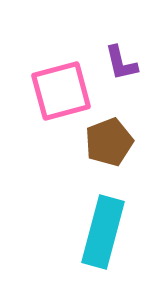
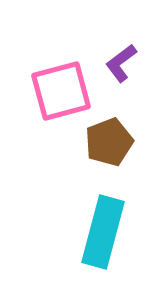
purple L-shape: rotated 66 degrees clockwise
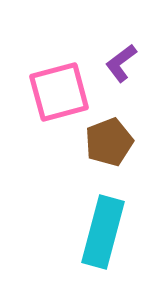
pink square: moved 2 px left, 1 px down
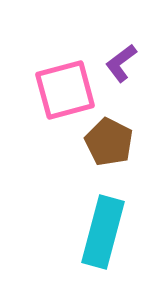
pink square: moved 6 px right, 2 px up
brown pentagon: rotated 24 degrees counterclockwise
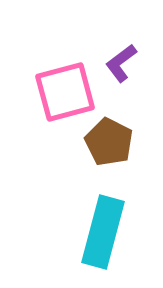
pink square: moved 2 px down
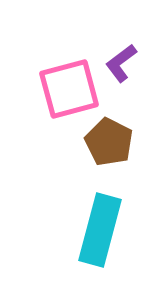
pink square: moved 4 px right, 3 px up
cyan rectangle: moved 3 px left, 2 px up
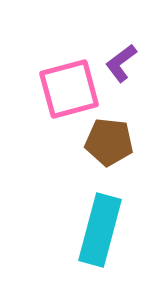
brown pentagon: rotated 21 degrees counterclockwise
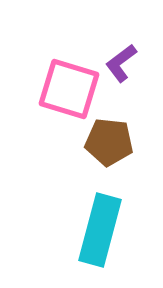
pink square: rotated 32 degrees clockwise
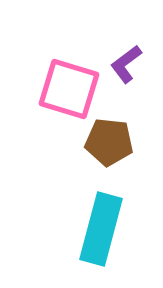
purple L-shape: moved 5 px right, 1 px down
cyan rectangle: moved 1 px right, 1 px up
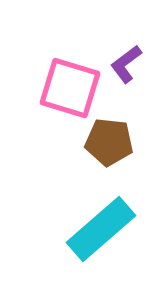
pink square: moved 1 px right, 1 px up
cyan rectangle: rotated 34 degrees clockwise
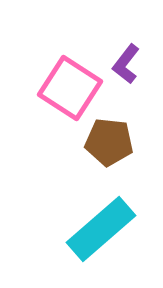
purple L-shape: rotated 15 degrees counterclockwise
pink square: rotated 16 degrees clockwise
